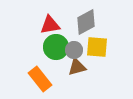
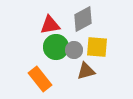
gray diamond: moved 3 px left, 3 px up
brown triangle: moved 9 px right, 4 px down
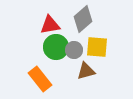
gray diamond: rotated 12 degrees counterclockwise
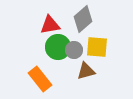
green circle: moved 2 px right
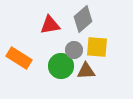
green circle: moved 3 px right, 19 px down
brown triangle: rotated 12 degrees clockwise
orange rectangle: moved 21 px left, 21 px up; rotated 20 degrees counterclockwise
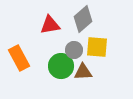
orange rectangle: rotated 30 degrees clockwise
brown triangle: moved 3 px left, 1 px down
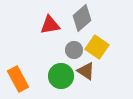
gray diamond: moved 1 px left, 1 px up
yellow square: rotated 30 degrees clockwise
orange rectangle: moved 1 px left, 21 px down
green circle: moved 10 px down
brown triangle: moved 3 px right, 1 px up; rotated 36 degrees clockwise
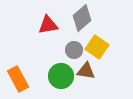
red triangle: moved 2 px left
brown triangle: rotated 24 degrees counterclockwise
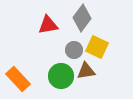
gray diamond: rotated 12 degrees counterclockwise
yellow square: rotated 10 degrees counterclockwise
brown triangle: rotated 18 degrees counterclockwise
orange rectangle: rotated 15 degrees counterclockwise
